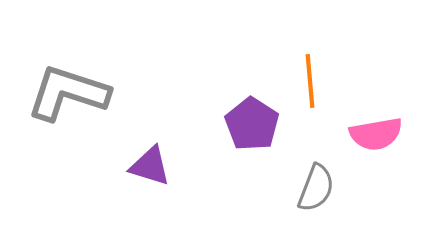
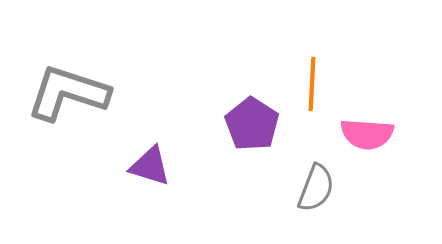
orange line: moved 2 px right, 3 px down; rotated 8 degrees clockwise
pink semicircle: moved 9 px left; rotated 14 degrees clockwise
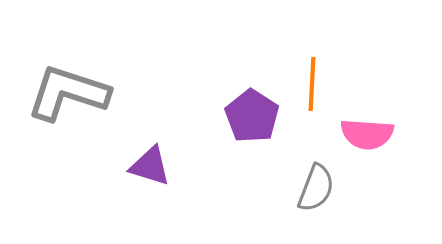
purple pentagon: moved 8 px up
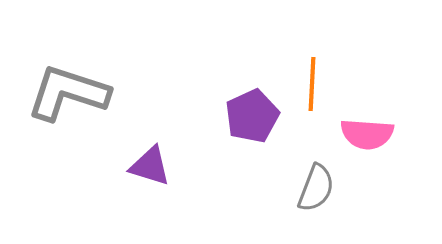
purple pentagon: rotated 14 degrees clockwise
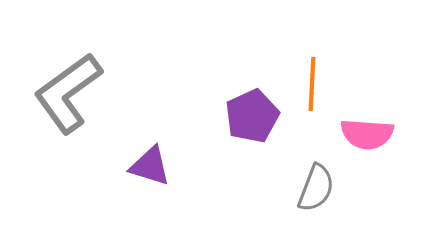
gray L-shape: rotated 54 degrees counterclockwise
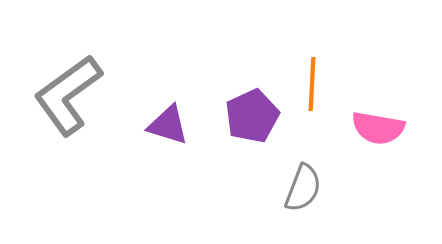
gray L-shape: moved 2 px down
pink semicircle: moved 11 px right, 6 px up; rotated 6 degrees clockwise
purple triangle: moved 18 px right, 41 px up
gray semicircle: moved 13 px left
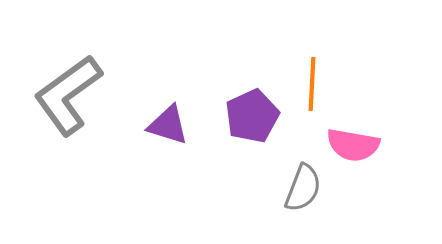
pink semicircle: moved 25 px left, 17 px down
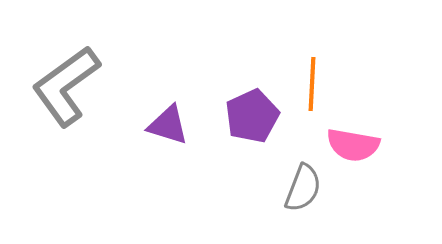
gray L-shape: moved 2 px left, 9 px up
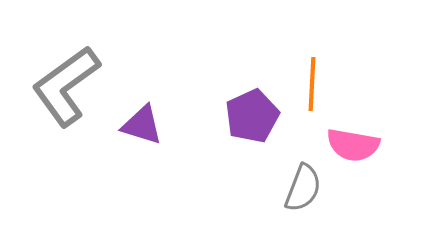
purple triangle: moved 26 px left
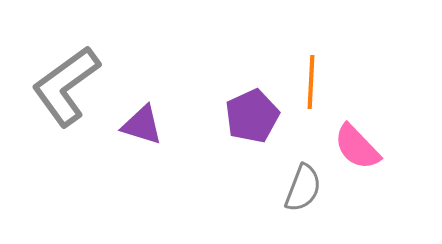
orange line: moved 1 px left, 2 px up
pink semicircle: moved 4 px right, 2 px down; rotated 36 degrees clockwise
